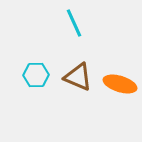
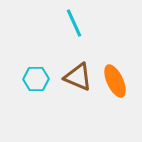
cyan hexagon: moved 4 px down
orange ellipse: moved 5 px left, 3 px up; rotated 48 degrees clockwise
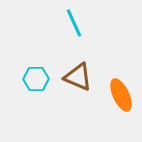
orange ellipse: moved 6 px right, 14 px down
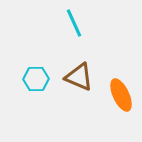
brown triangle: moved 1 px right
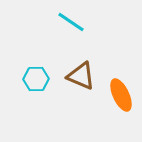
cyan line: moved 3 px left, 1 px up; rotated 32 degrees counterclockwise
brown triangle: moved 2 px right, 1 px up
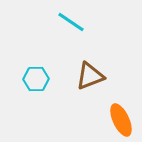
brown triangle: moved 9 px right; rotated 44 degrees counterclockwise
orange ellipse: moved 25 px down
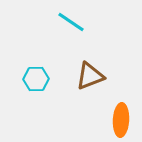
orange ellipse: rotated 28 degrees clockwise
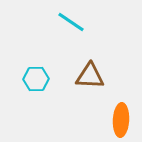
brown triangle: rotated 24 degrees clockwise
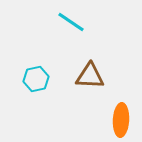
cyan hexagon: rotated 10 degrees counterclockwise
